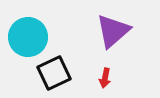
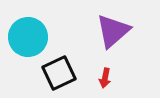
black square: moved 5 px right
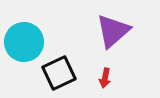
cyan circle: moved 4 px left, 5 px down
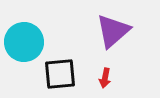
black square: moved 1 px right, 1 px down; rotated 20 degrees clockwise
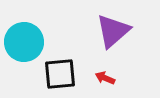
red arrow: rotated 102 degrees clockwise
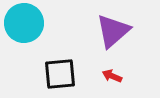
cyan circle: moved 19 px up
red arrow: moved 7 px right, 2 px up
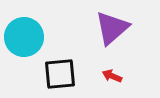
cyan circle: moved 14 px down
purple triangle: moved 1 px left, 3 px up
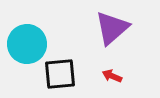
cyan circle: moved 3 px right, 7 px down
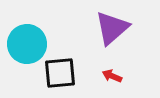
black square: moved 1 px up
